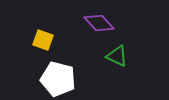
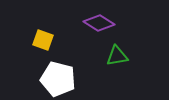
purple diamond: rotated 16 degrees counterclockwise
green triangle: rotated 35 degrees counterclockwise
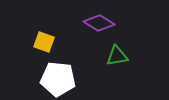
yellow square: moved 1 px right, 2 px down
white pentagon: rotated 8 degrees counterclockwise
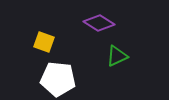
green triangle: rotated 15 degrees counterclockwise
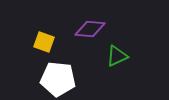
purple diamond: moved 9 px left, 6 px down; rotated 28 degrees counterclockwise
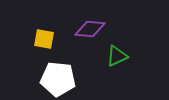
yellow square: moved 3 px up; rotated 10 degrees counterclockwise
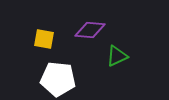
purple diamond: moved 1 px down
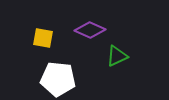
purple diamond: rotated 20 degrees clockwise
yellow square: moved 1 px left, 1 px up
